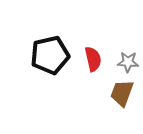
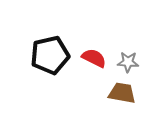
red semicircle: moved 1 px right, 1 px up; rotated 50 degrees counterclockwise
brown trapezoid: rotated 80 degrees clockwise
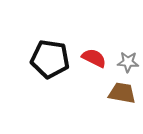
black pentagon: moved 4 px down; rotated 21 degrees clockwise
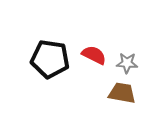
red semicircle: moved 3 px up
gray star: moved 1 px left, 1 px down
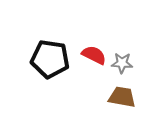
gray star: moved 5 px left
brown trapezoid: moved 4 px down
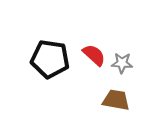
red semicircle: rotated 15 degrees clockwise
brown trapezoid: moved 6 px left, 3 px down
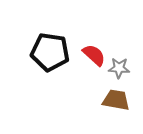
black pentagon: moved 7 px up
gray star: moved 3 px left, 5 px down
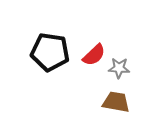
red semicircle: rotated 95 degrees clockwise
brown trapezoid: moved 2 px down
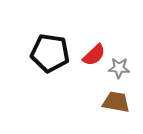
black pentagon: moved 1 px down
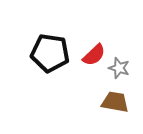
gray star: rotated 15 degrees clockwise
brown trapezoid: moved 1 px left
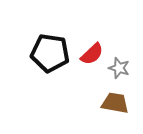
red semicircle: moved 2 px left, 1 px up
brown trapezoid: moved 1 px down
